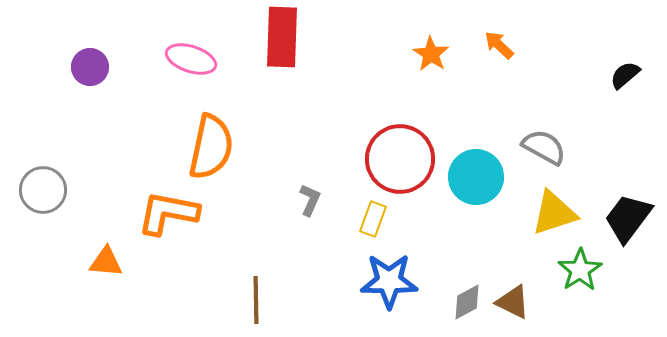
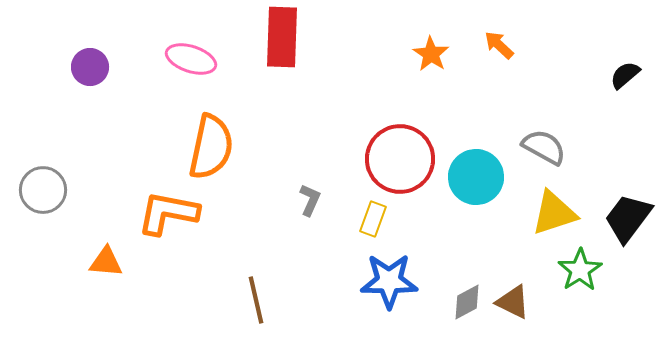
brown line: rotated 12 degrees counterclockwise
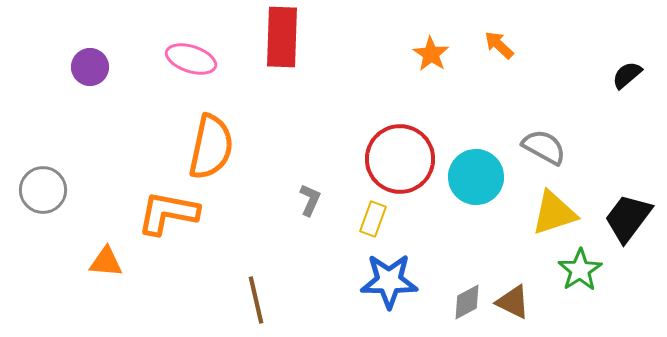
black semicircle: moved 2 px right
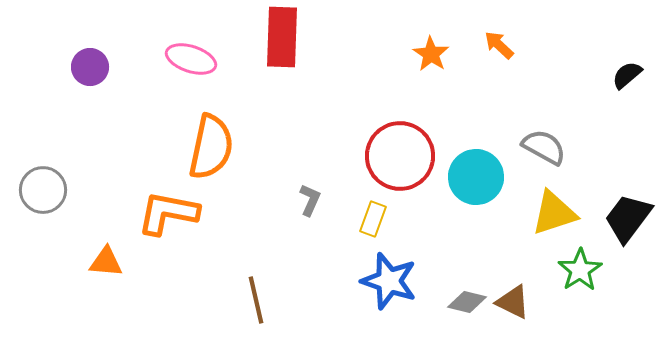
red circle: moved 3 px up
blue star: rotated 18 degrees clockwise
gray diamond: rotated 42 degrees clockwise
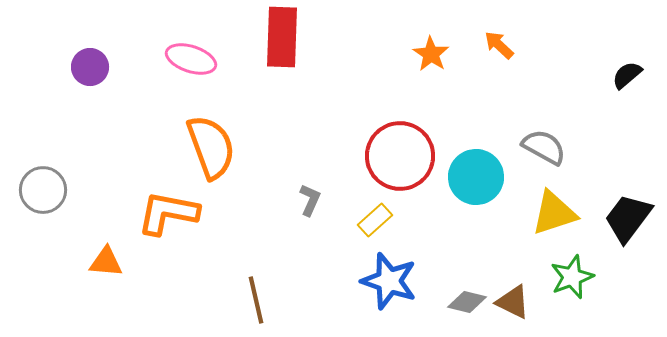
orange semicircle: rotated 32 degrees counterclockwise
yellow rectangle: moved 2 px right, 1 px down; rotated 28 degrees clockwise
green star: moved 8 px left, 7 px down; rotated 12 degrees clockwise
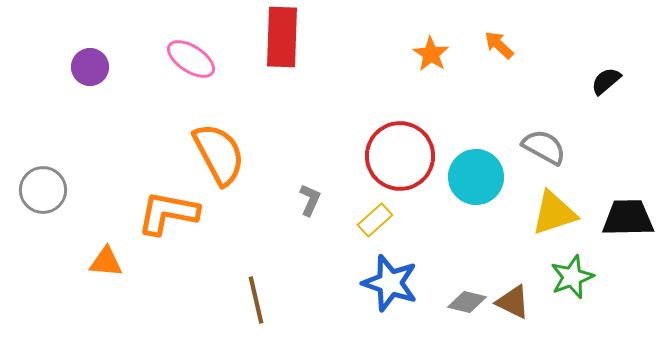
pink ellipse: rotated 15 degrees clockwise
black semicircle: moved 21 px left, 6 px down
orange semicircle: moved 8 px right, 7 px down; rotated 8 degrees counterclockwise
black trapezoid: rotated 52 degrees clockwise
blue star: moved 1 px right, 2 px down
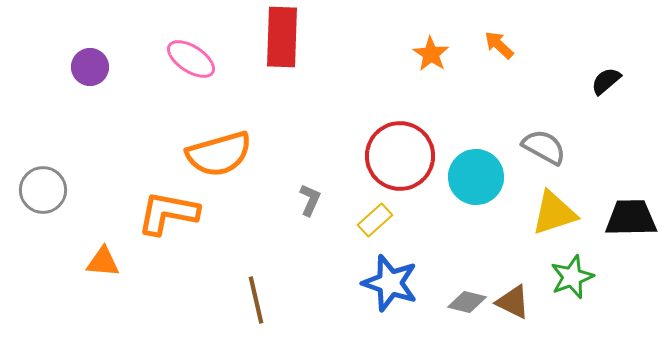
orange semicircle: rotated 102 degrees clockwise
black trapezoid: moved 3 px right
orange triangle: moved 3 px left
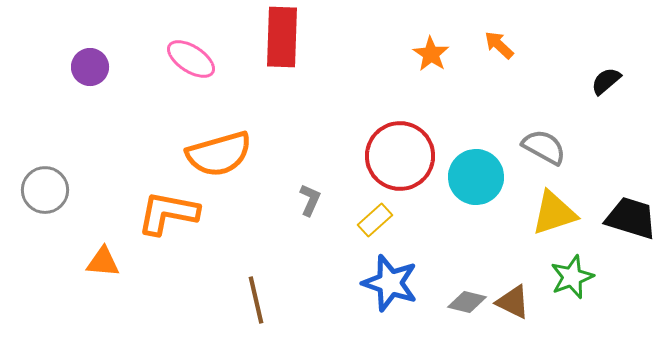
gray circle: moved 2 px right
black trapezoid: rotated 18 degrees clockwise
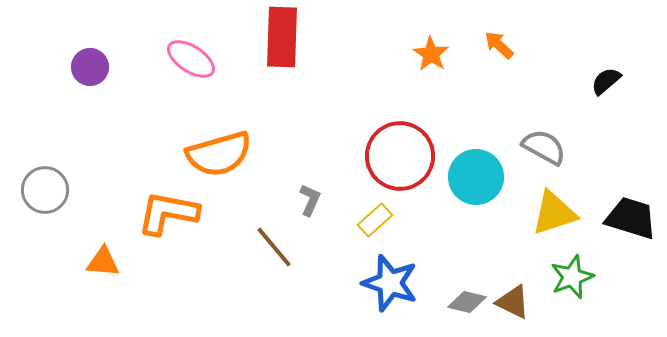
brown line: moved 18 px right, 53 px up; rotated 27 degrees counterclockwise
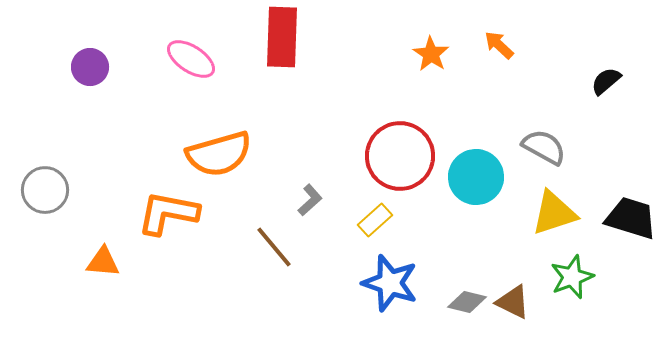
gray L-shape: rotated 24 degrees clockwise
